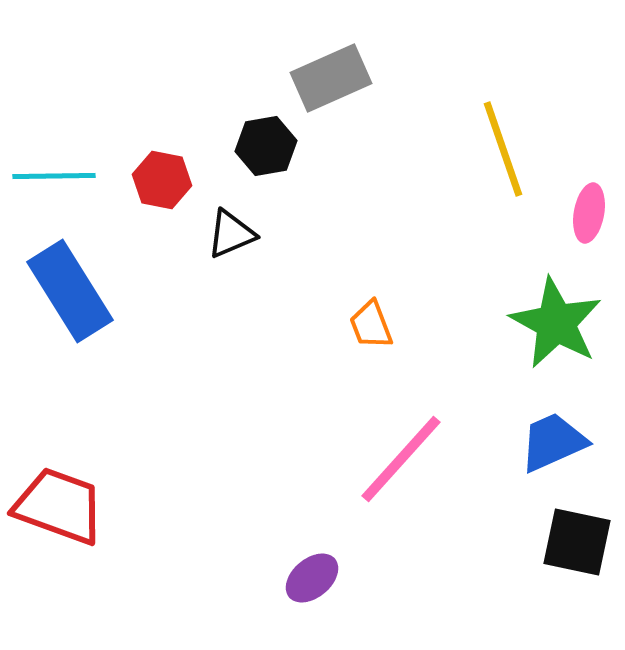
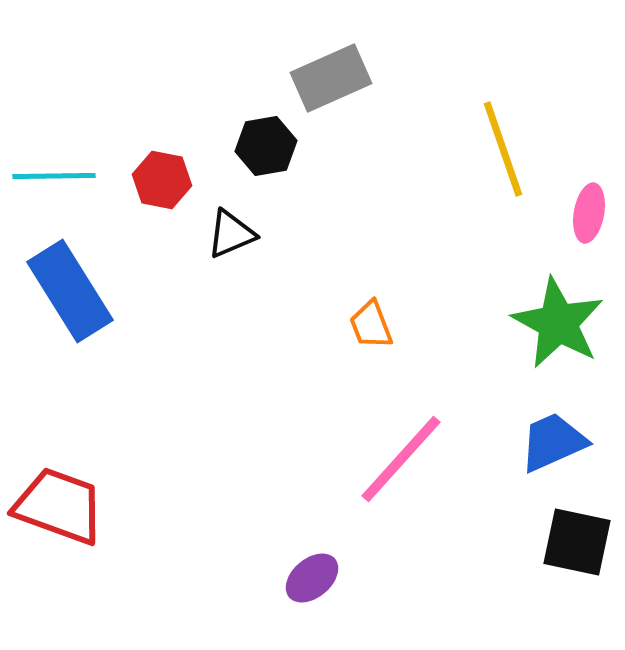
green star: moved 2 px right
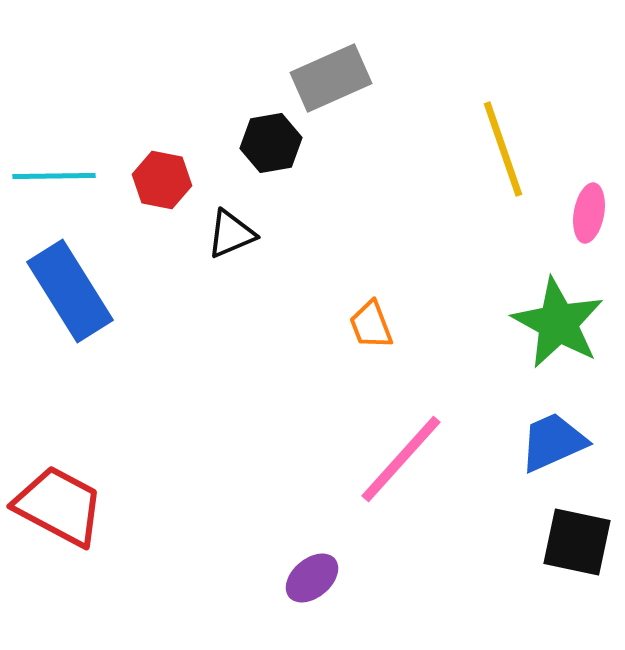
black hexagon: moved 5 px right, 3 px up
red trapezoid: rotated 8 degrees clockwise
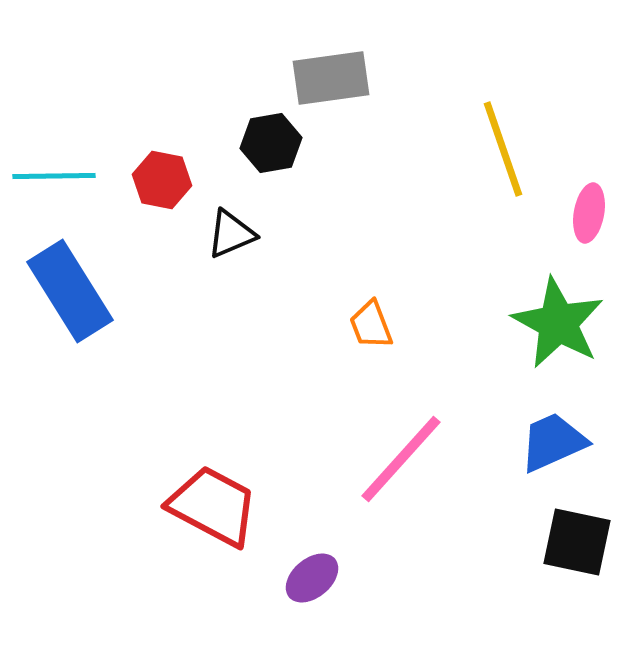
gray rectangle: rotated 16 degrees clockwise
red trapezoid: moved 154 px right
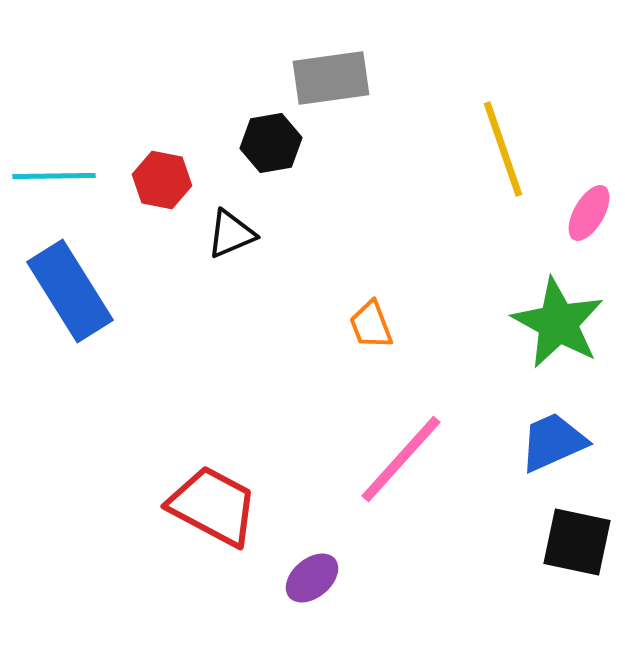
pink ellipse: rotated 20 degrees clockwise
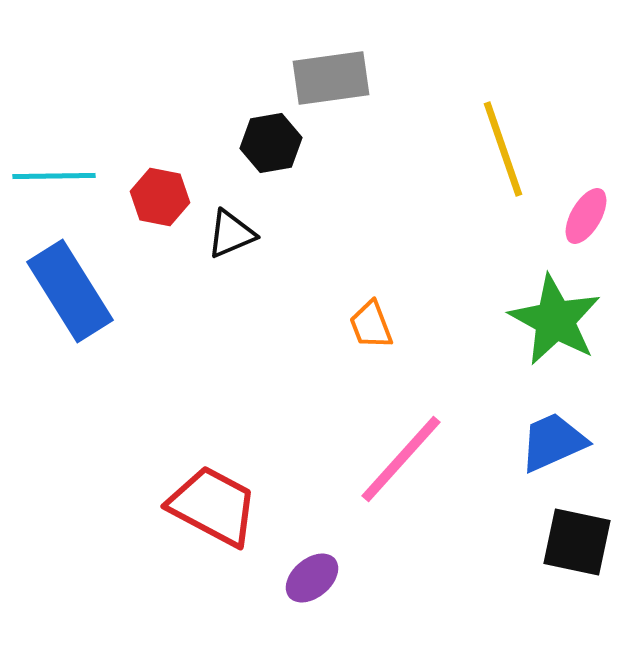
red hexagon: moved 2 px left, 17 px down
pink ellipse: moved 3 px left, 3 px down
green star: moved 3 px left, 3 px up
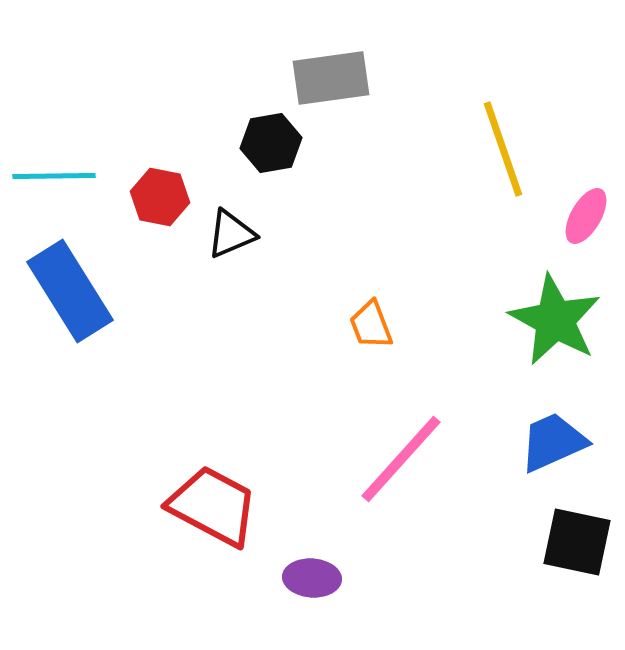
purple ellipse: rotated 44 degrees clockwise
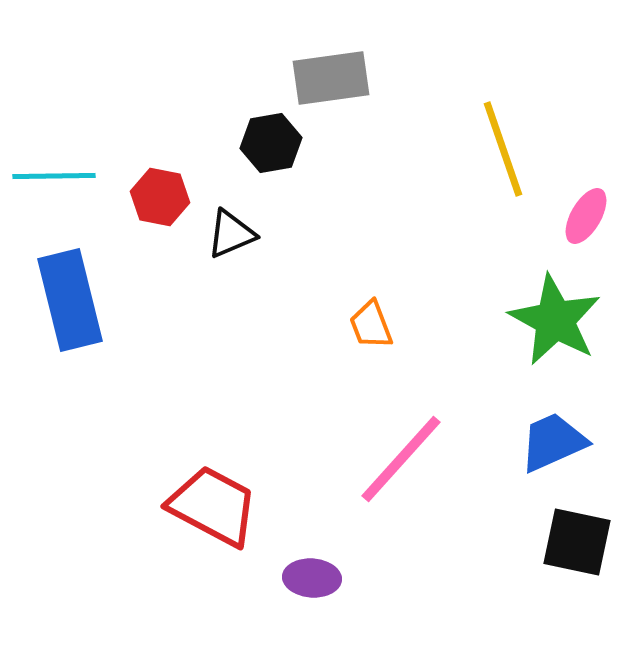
blue rectangle: moved 9 px down; rotated 18 degrees clockwise
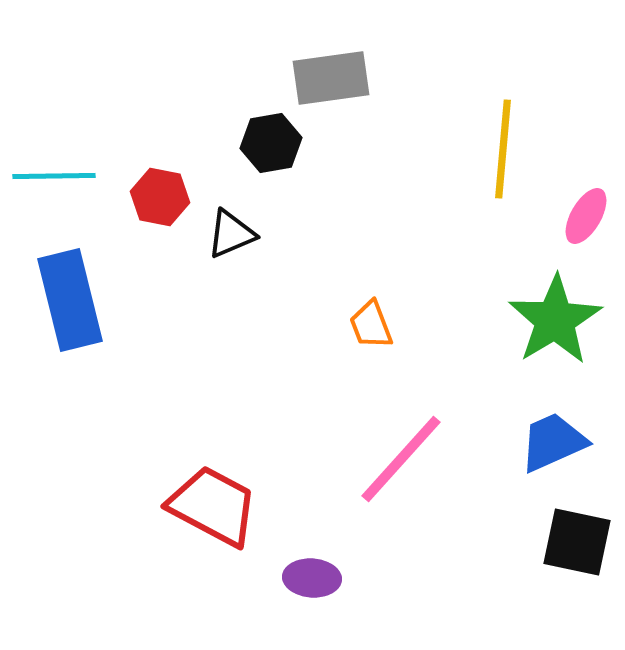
yellow line: rotated 24 degrees clockwise
green star: rotated 12 degrees clockwise
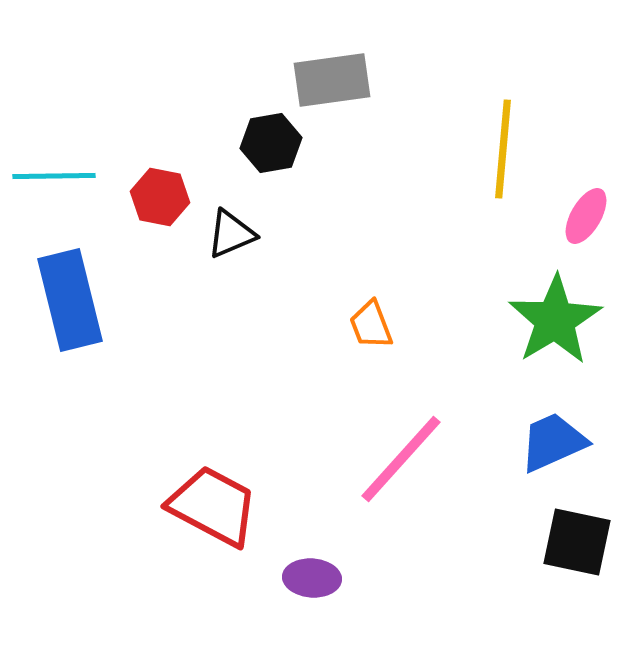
gray rectangle: moved 1 px right, 2 px down
